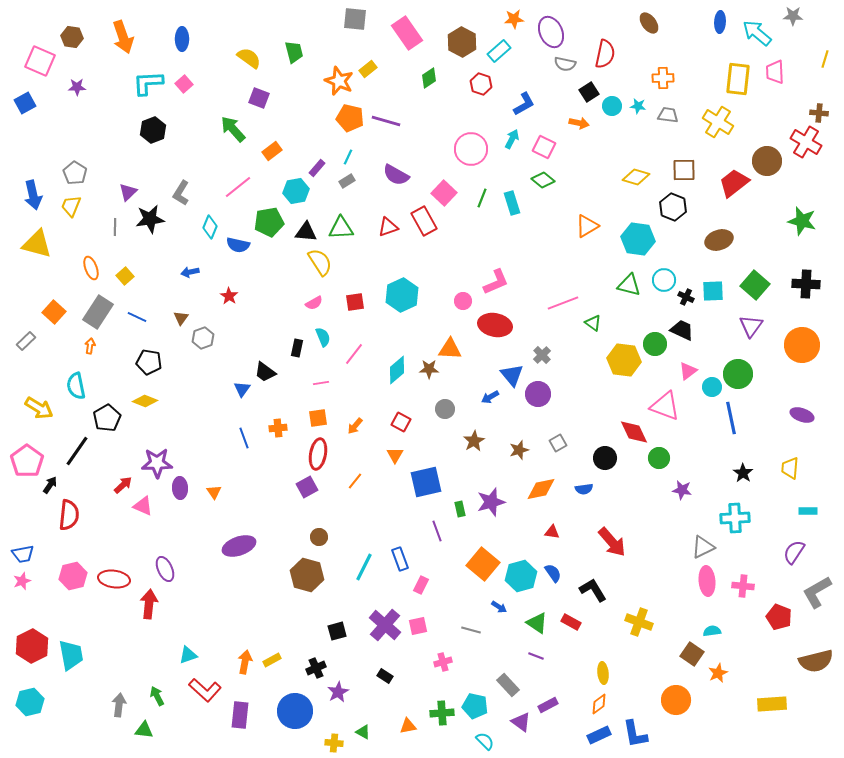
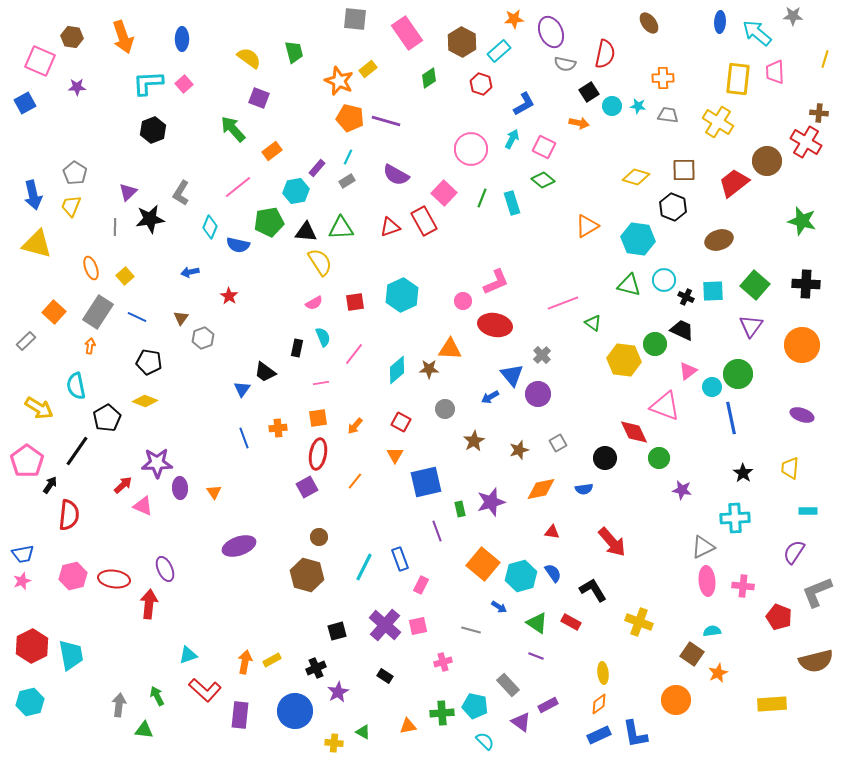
red triangle at (388, 227): moved 2 px right
gray L-shape at (817, 592): rotated 8 degrees clockwise
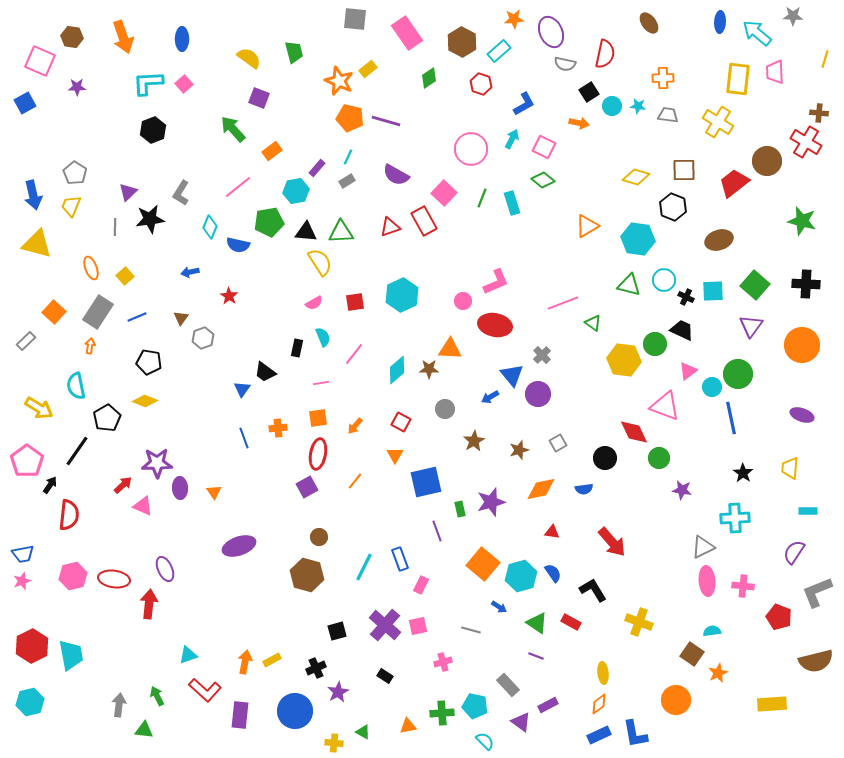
green triangle at (341, 228): moved 4 px down
blue line at (137, 317): rotated 48 degrees counterclockwise
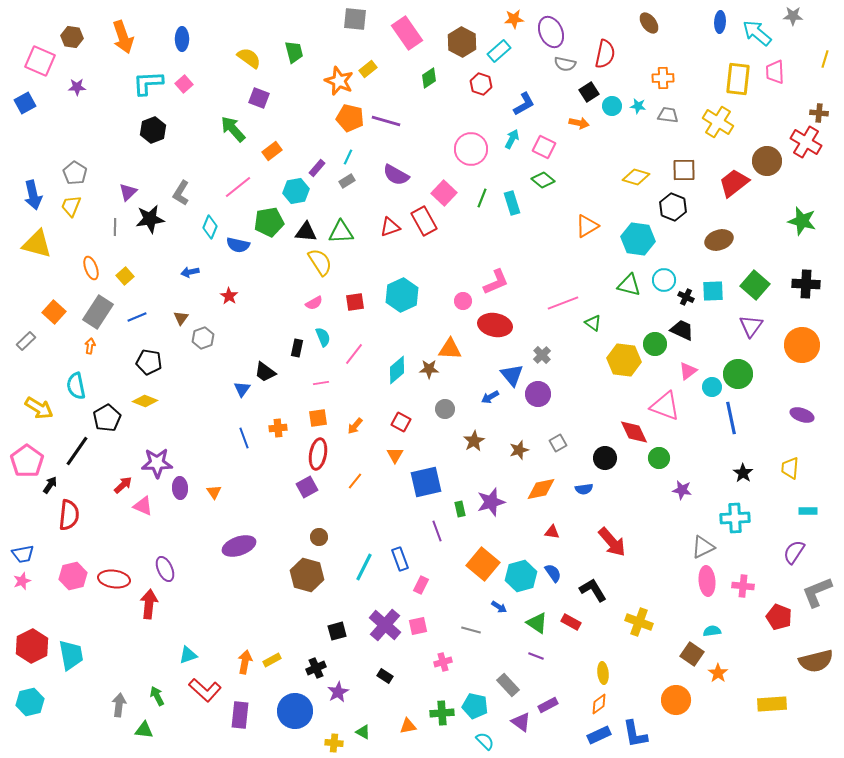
orange star at (718, 673): rotated 12 degrees counterclockwise
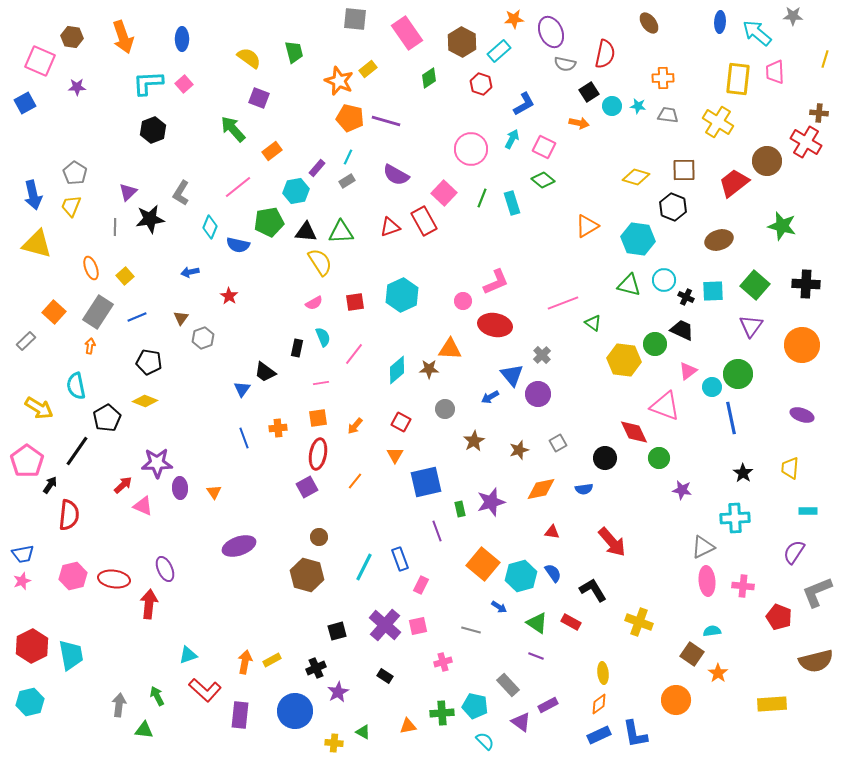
green star at (802, 221): moved 20 px left, 5 px down
